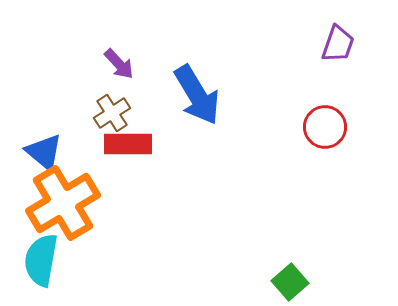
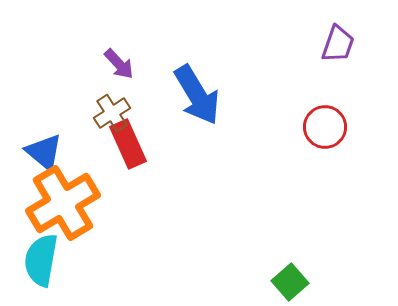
red rectangle: rotated 66 degrees clockwise
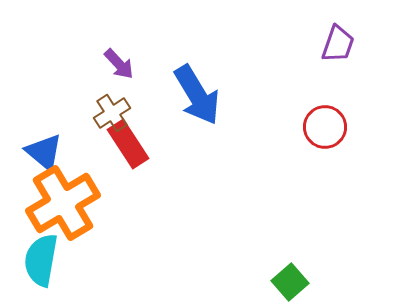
red rectangle: rotated 9 degrees counterclockwise
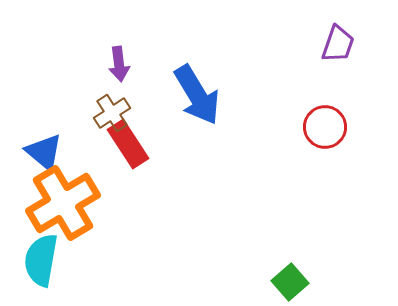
purple arrow: rotated 36 degrees clockwise
